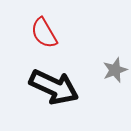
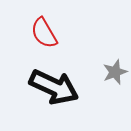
gray star: moved 2 px down
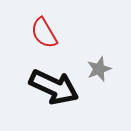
gray star: moved 16 px left, 3 px up
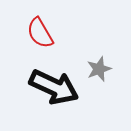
red semicircle: moved 4 px left
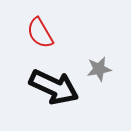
gray star: rotated 10 degrees clockwise
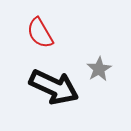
gray star: rotated 20 degrees counterclockwise
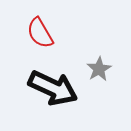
black arrow: moved 1 px left, 1 px down
